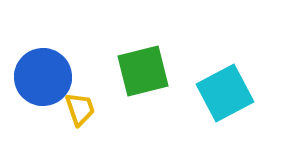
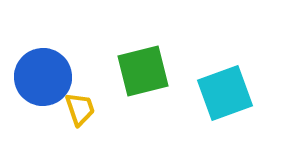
cyan square: rotated 8 degrees clockwise
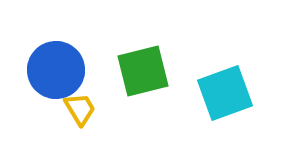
blue circle: moved 13 px right, 7 px up
yellow trapezoid: rotated 12 degrees counterclockwise
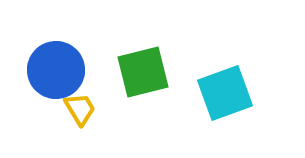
green square: moved 1 px down
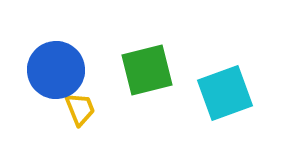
green square: moved 4 px right, 2 px up
yellow trapezoid: rotated 9 degrees clockwise
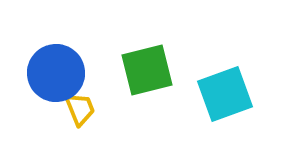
blue circle: moved 3 px down
cyan square: moved 1 px down
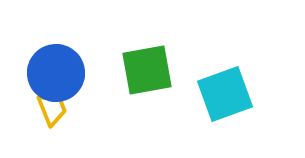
green square: rotated 4 degrees clockwise
yellow trapezoid: moved 28 px left
